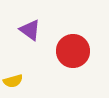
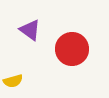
red circle: moved 1 px left, 2 px up
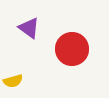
purple triangle: moved 1 px left, 2 px up
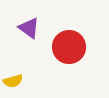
red circle: moved 3 px left, 2 px up
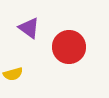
yellow semicircle: moved 7 px up
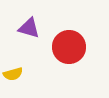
purple triangle: rotated 20 degrees counterclockwise
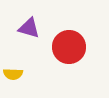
yellow semicircle: rotated 18 degrees clockwise
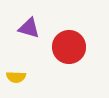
yellow semicircle: moved 3 px right, 3 px down
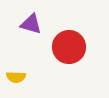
purple triangle: moved 2 px right, 4 px up
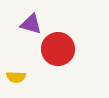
red circle: moved 11 px left, 2 px down
